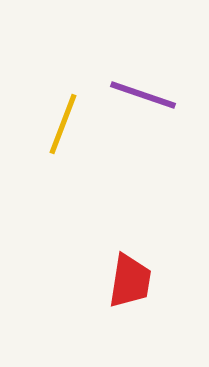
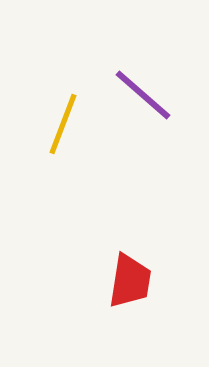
purple line: rotated 22 degrees clockwise
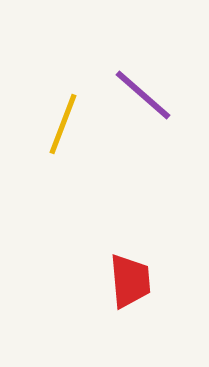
red trapezoid: rotated 14 degrees counterclockwise
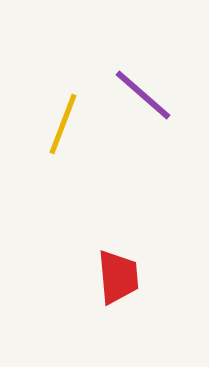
red trapezoid: moved 12 px left, 4 px up
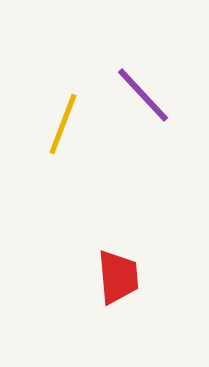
purple line: rotated 6 degrees clockwise
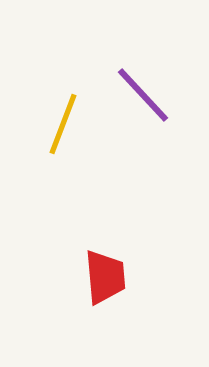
red trapezoid: moved 13 px left
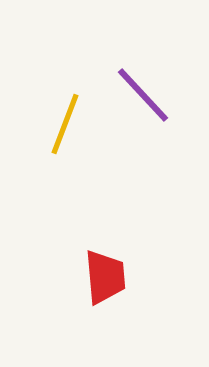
yellow line: moved 2 px right
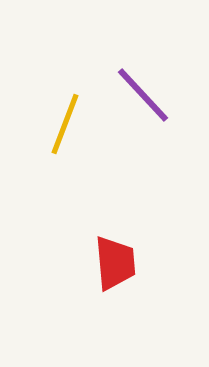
red trapezoid: moved 10 px right, 14 px up
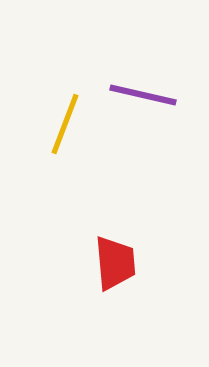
purple line: rotated 34 degrees counterclockwise
